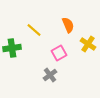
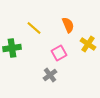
yellow line: moved 2 px up
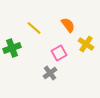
orange semicircle: rotated 14 degrees counterclockwise
yellow cross: moved 2 px left
green cross: rotated 12 degrees counterclockwise
gray cross: moved 2 px up
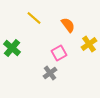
yellow line: moved 10 px up
yellow cross: moved 3 px right; rotated 21 degrees clockwise
green cross: rotated 30 degrees counterclockwise
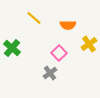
orange semicircle: rotated 126 degrees clockwise
pink square: rotated 14 degrees counterclockwise
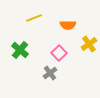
yellow line: rotated 63 degrees counterclockwise
green cross: moved 8 px right, 2 px down
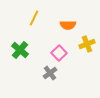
yellow line: rotated 42 degrees counterclockwise
yellow cross: moved 2 px left; rotated 14 degrees clockwise
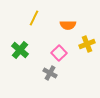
gray cross: rotated 24 degrees counterclockwise
